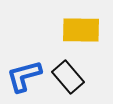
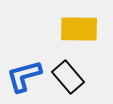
yellow rectangle: moved 2 px left, 1 px up
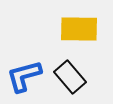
black rectangle: moved 2 px right
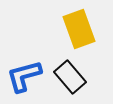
yellow rectangle: rotated 69 degrees clockwise
